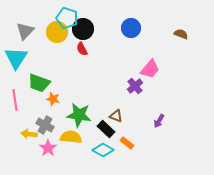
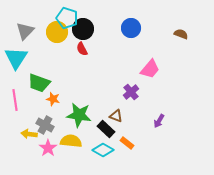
purple cross: moved 4 px left, 6 px down
yellow semicircle: moved 4 px down
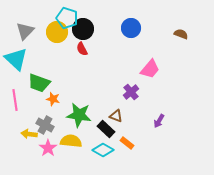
cyan triangle: moved 1 px down; rotated 20 degrees counterclockwise
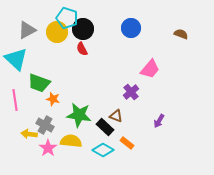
gray triangle: moved 2 px right, 1 px up; rotated 18 degrees clockwise
black rectangle: moved 1 px left, 2 px up
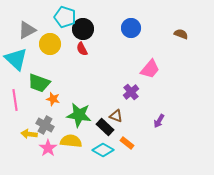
cyan pentagon: moved 2 px left, 1 px up
yellow circle: moved 7 px left, 12 px down
